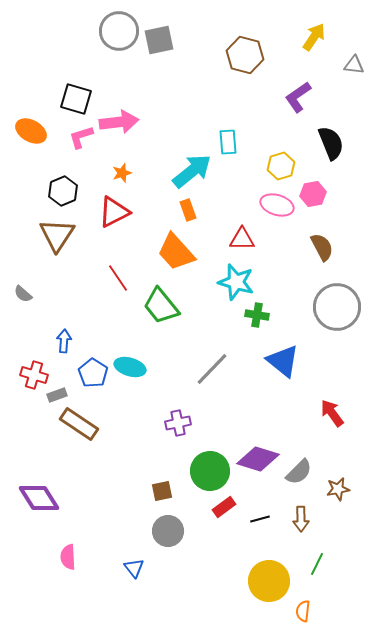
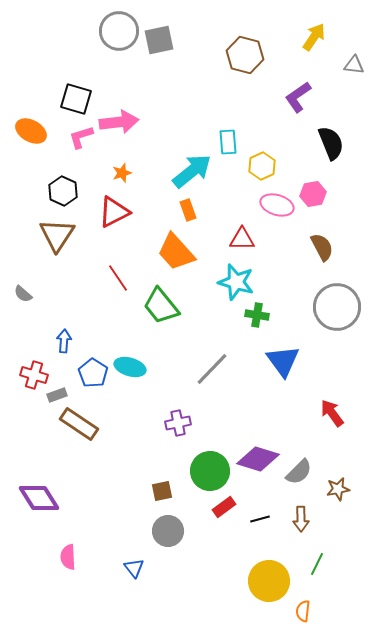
yellow hexagon at (281, 166): moved 19 px left; rotated 8 degrees counterclockwise
black hexagon at (63, 191): rotated 12 degrees counterclockwise
blue triangle at (283, 361): rotated 15 degrees clockwise
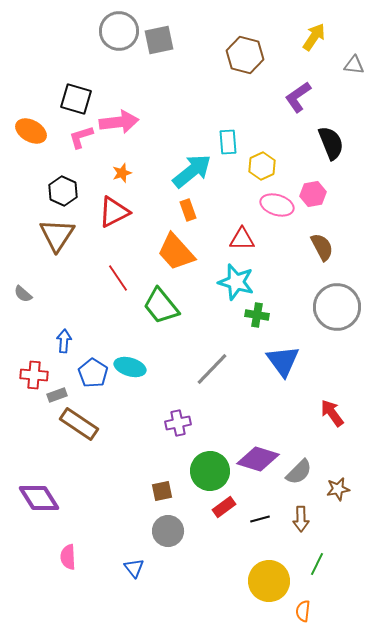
red cross at (34, 375): rotated 12 degrees counterclockwise
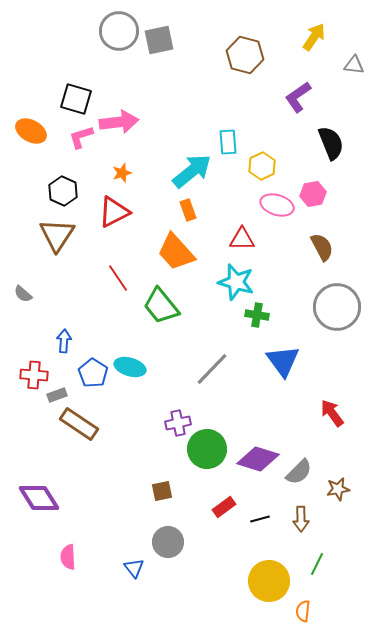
green circle at (210, 471): moved 3 px left, 22 px up
gray circle at (168, 531): moved 11 px down
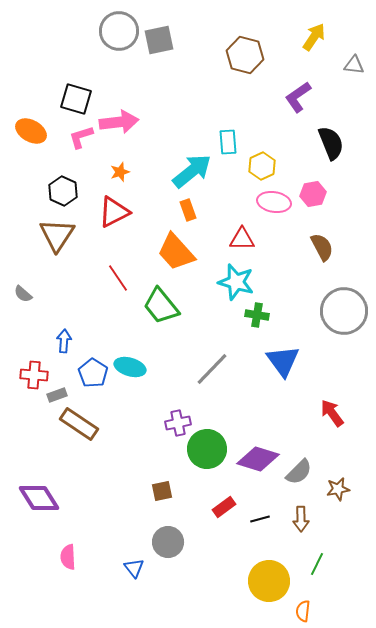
orange star at (122, 173): moved 2 px left, 1 px up
pink ellipse at (277, 205): moved 3 px left, 3 px up; rotated 8 degrees counterclockwise
gray circle at (337, 307): moved 7 px right, 4 px down
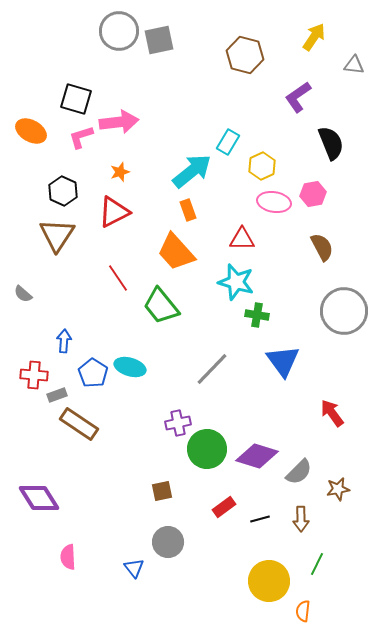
cyan rectangle at (228, 142): rotated 35 degrees clockwise
purple diamond at (258, 459): moved 1 px left, 3 px up
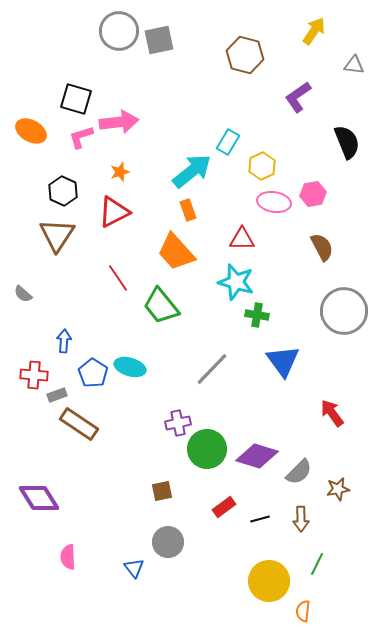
yellow arrow at (314, 37): moved 6 px up
black semicircle at (331, 143): moved 16 px right, 1 px up
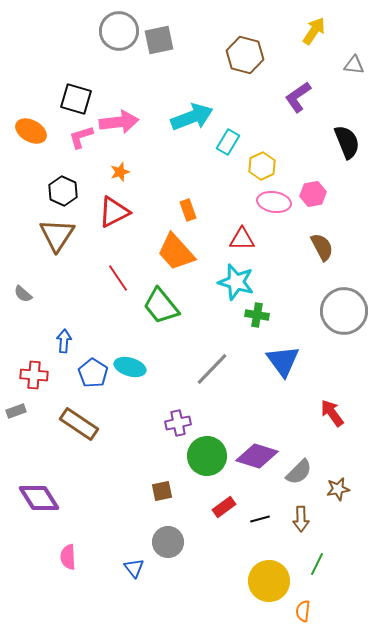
cyan arrow at (192, 171): moved 54 px up; rotated 18 degrees clockwise
gray rectangle at (57, 395): moved 41 px left, 16 px down
green circle at (207, 449): moved 7 px down
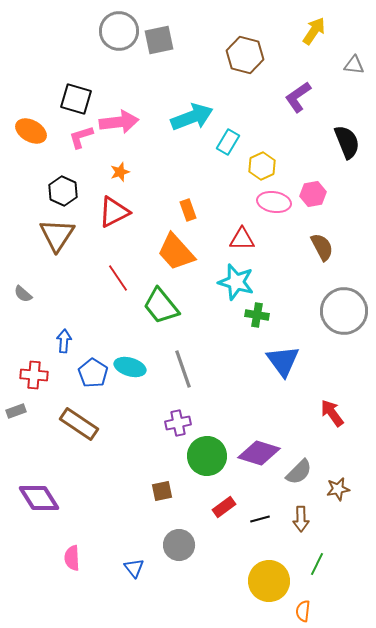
gray line at (212, 369): moved 29 px left; rotated 63 degrees counterclockwise
purple diamond at (257, 456): moved 2 px right, 3 px up
gray circle at (168, 542): moved 11 px right, 3 px down
pink semicircle at (68, 557): moved 4 px right, 1 px down
